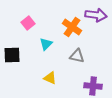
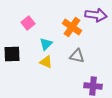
black square: moved 1 px up
yellow triangle: moved 4 px left, 16 px up
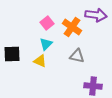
pink square: moved 19 px right
yellow triangle: moved 6 px left, 1 px up
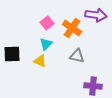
orange cross: moved 1 px down
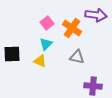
gray triangle: moved 1 px down
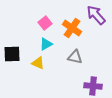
purple arrow: rotated 140 degrees counterclockwise
pink square: moved 2 px left
cyan triangle: rotated 16 degrees clockwise
gray triangle: moved 2 px left
yellow triangle: moved 2 px left, 2 px down
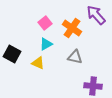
black square: rotated 30 degrees clockwise
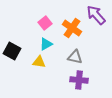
black square: moved 3 px up
yellow triangle: moved 1 px right, 1 px up; rotated 16 degrees counterclockwise
purple cross: moved 14 px left, 6 px up
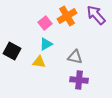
orange cross: moved 5 px left, 12 px up; rotated 24 degrees clockwise
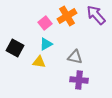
black square: moved 3 px right, 3 px up
